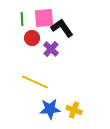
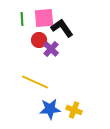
red circle: moved 7 px right, 2 px down
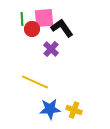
red circle: moved 7 px left, 11 px up
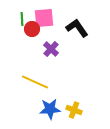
black L-shape: moved 15 px right
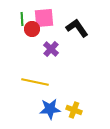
yellow line: rotated 12 degrees counterclockwise
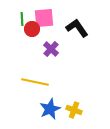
blue star: rotated 20 degrees counterclockwise
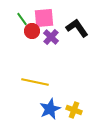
green line: rotated 32 degrees counterclockwise
red circle: moved 2 px down
purple cross: moved 12 px up
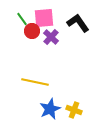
black L-shape: moved 1 px right, 5 px up
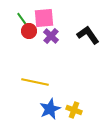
black L-shape: moved 10 px right, 12 px down
red circle: moved 3 px left
purple cross: moved 1 px up
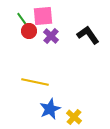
pink square: moved 1 px left, 2 px up
yellow cross: moved 7 px down; rotated 21 degrees clockwise
